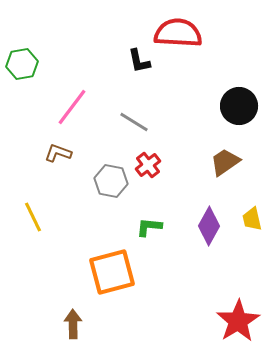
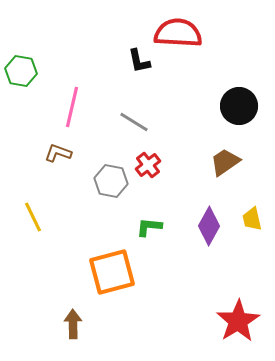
green hexagon: moved 1 px left, 7 px down; rotated 20 degrees clockwise
pink line: rotated 24 degrees counterclockwise
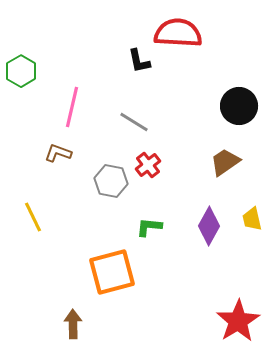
green hexagon: rotated 20 degrees clockwise
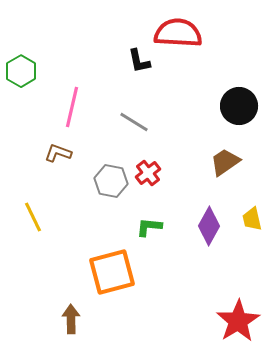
red cross: moved 8 px down
brown arrow: moved 2 px left, 5 px up
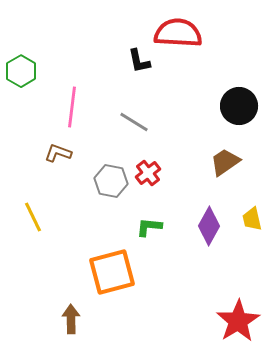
pink line: rotated 6 degrees counterclockwise
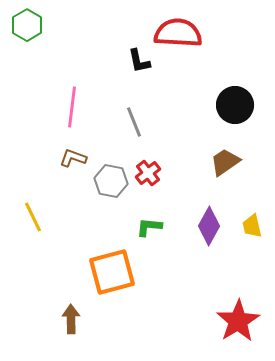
green hexagon: moved 6 px right, 46 px up
black circle: moved 4 px left, 1 px up
gray line: rotated 36 degrees clockwise
brown L-shape: moved 15 px right, 5 px down
yellow trapezoid: moved 7 px down
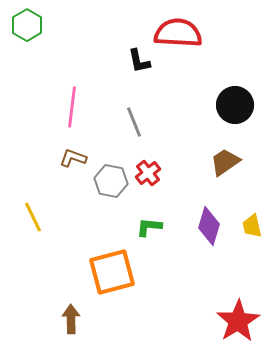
purple diamond: rotated 12 degrees counterclockwise
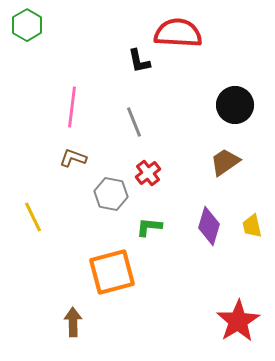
gray hexagon: moved 13 px down
brown arrow: moved 2 px right, 3 px down
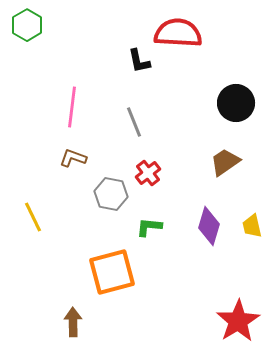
black circle: moved 1 px right, 2 px up
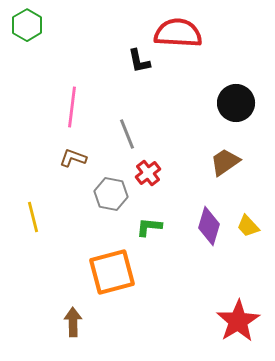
gray line: moved 7 px left, 12 px down
yellow line: rotated 12 degrees clockwise
yellow trapezoid: moved 4 px left; rotated 30 degrees counterclockwise
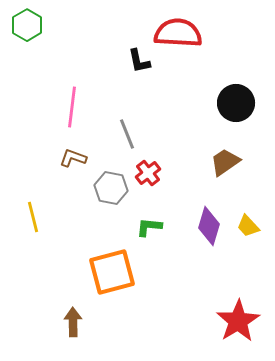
gray hexagon: moved 6 px up
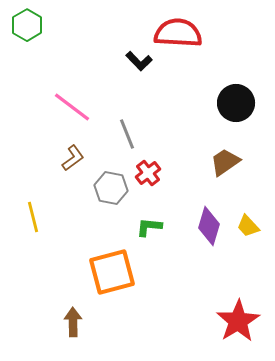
black L-shape: rotated 32 degrees counterclockwise
pink line: rotated 60 degrees counterclockwise
brown L-shape: rotated 124 degrees clockwise
